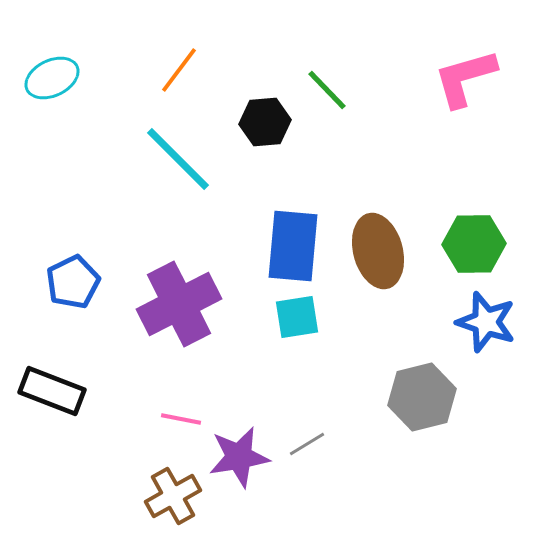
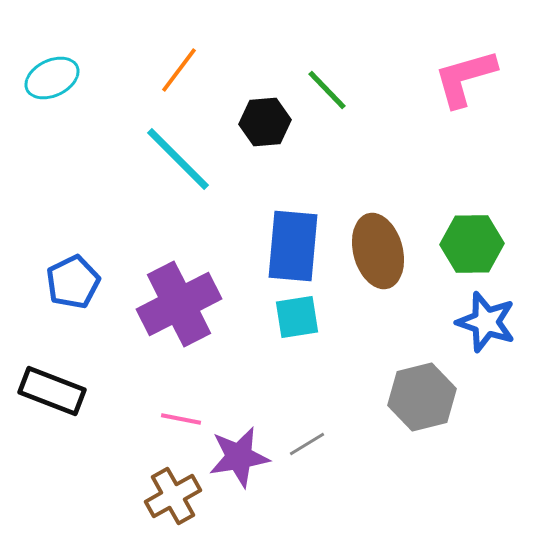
green hexagon: moved 2 px left
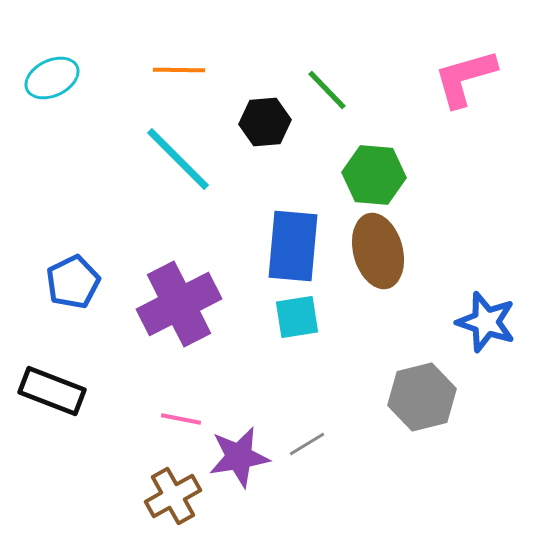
orange line: rotated 54 degrees clockwise
green hexagon: moved 98 px left, 69 px up; rotated 6 degrees clockwise
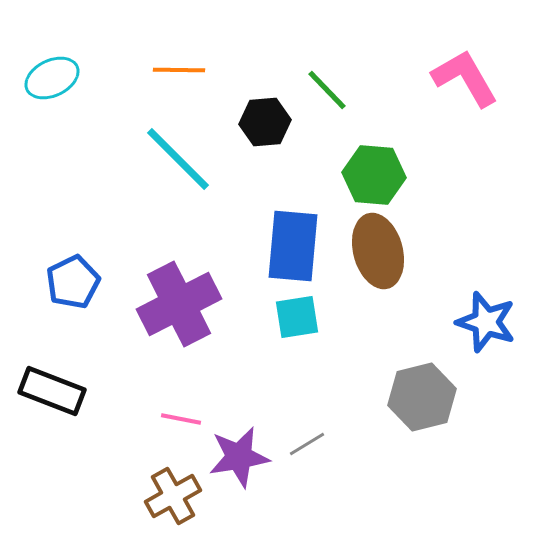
pink L-shape: rotated 76 degrees clockwise
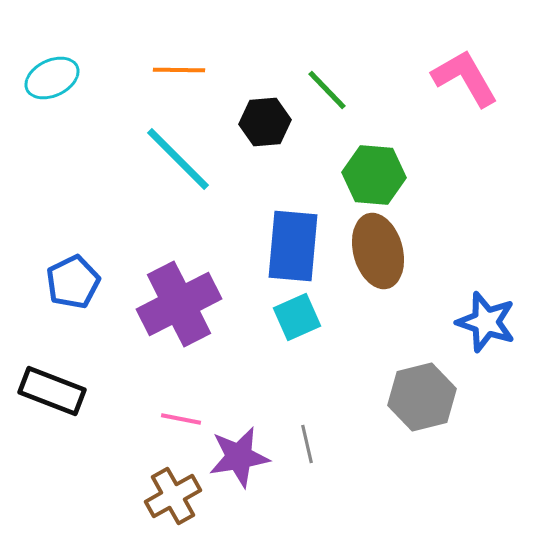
cyan square: rotated 15 degrees counterclockwise
gray line: rotated 72 degrees counterclockwise
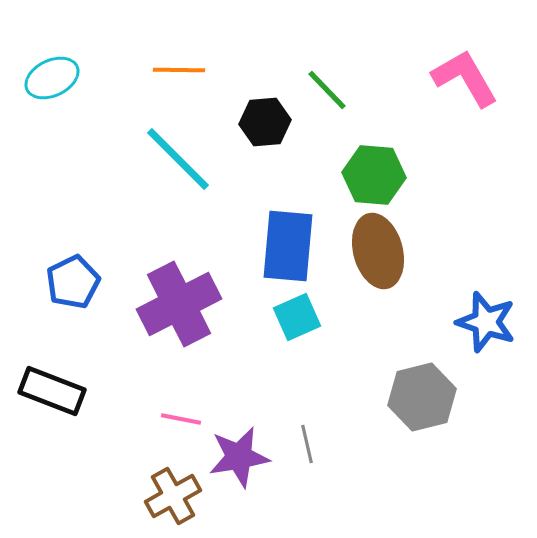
blue rectangle: moved 5 px left
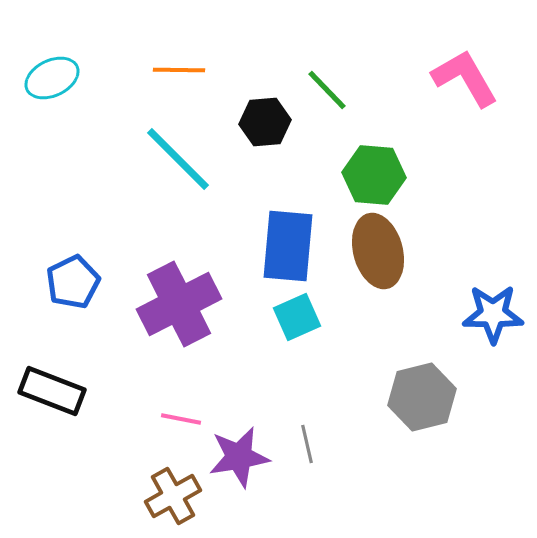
blue star: moved 7 px right, 8 px up; rotated 18 degrees counterclockwise
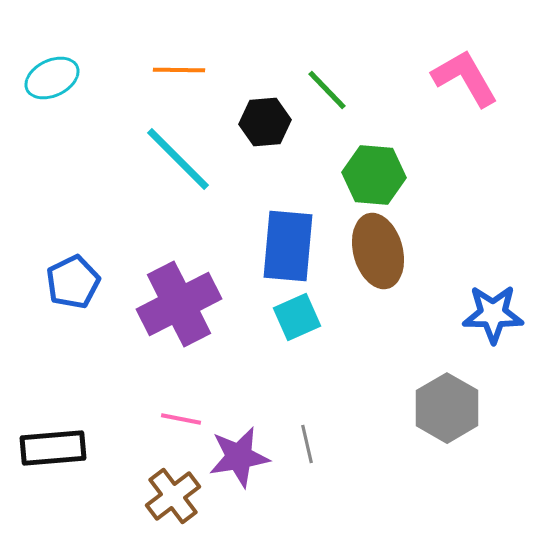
black rectangle: moved 1 px right, 57 px down; rotated 26 degrees counterclockwise
gray hexagon: moved 25 px right, 11 px down; rotated 16 degrees counterclockwise
brown cross: rotated 8 degrees counterclockwise
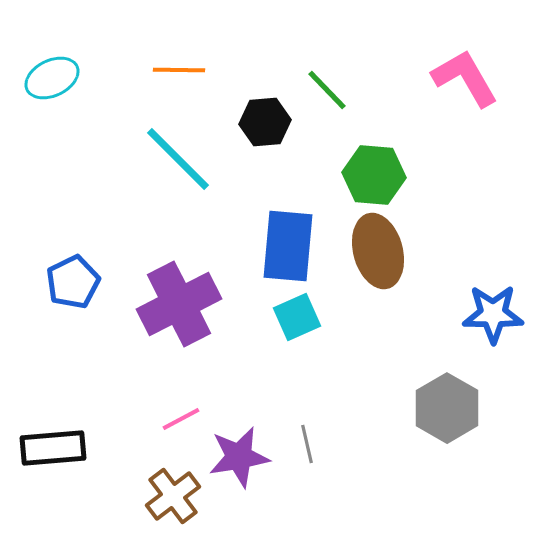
pink line: rotated 39 degrees counterclockwise
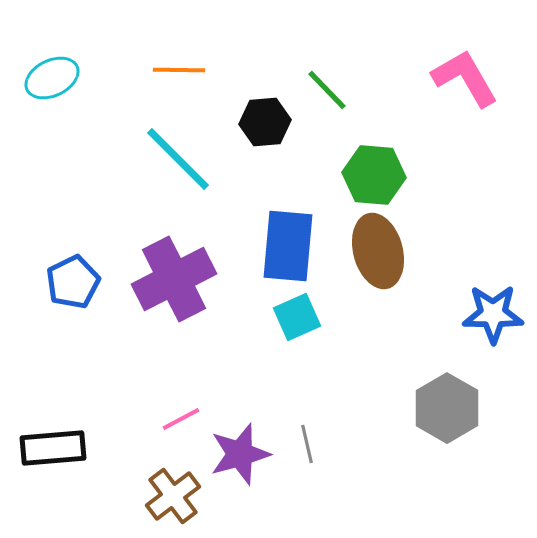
purple cross: moved 5 px left, 25 px up
purple star: moved 1 px right, 3 px up; rotated 6 degrees counterclockwise
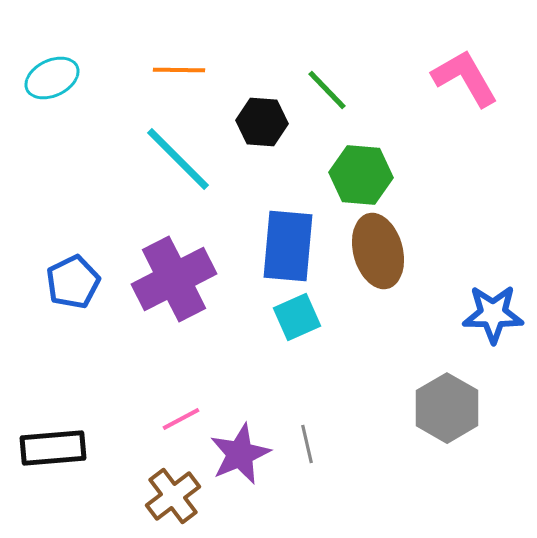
black hexagon: moved 3 px left; rotated 9 degrees clockwise
green hexagon: moved 13 px left
purple star: rotated 8 degrees counterclockwise
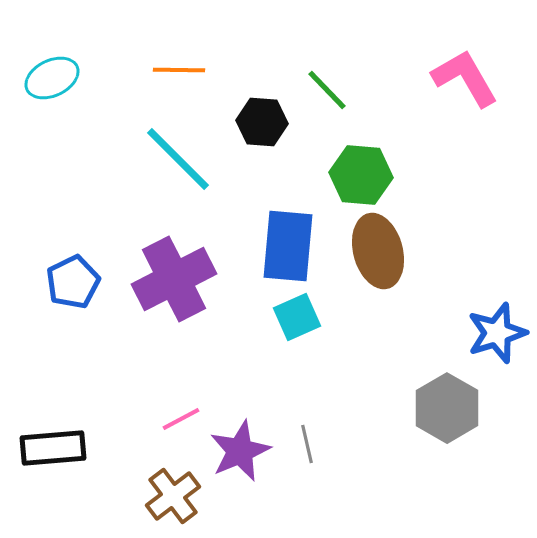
blue star: moved 4 px right, 19 px down; rotated 18 degrees counterclockwise
purple star: moved 3 px up
